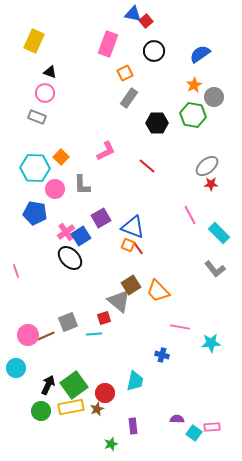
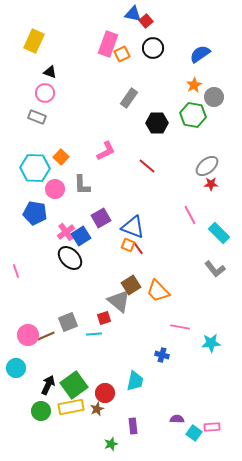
black circle at (154, 51): moved 1 px left, 3 px up
orange square at (125, 73): moved 3 px left, 19 px up
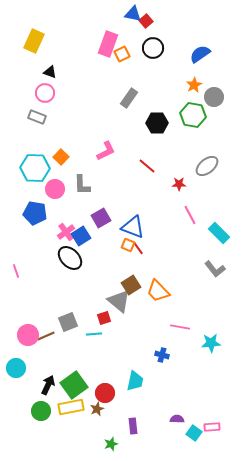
red star at (211, 184): moved 32 px left
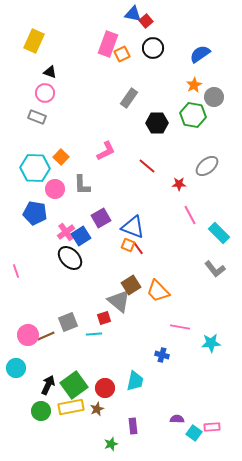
red circle at (105, 393): moved 5 px up
